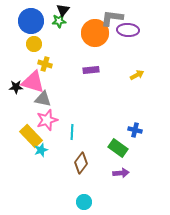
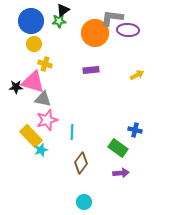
black triangle: rotated 16 degrees clockwise
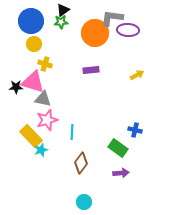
green star: moved 2 px right, 1 px down
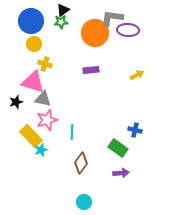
black star: moved 15 px down; rotated 16 degrees counterclockwise
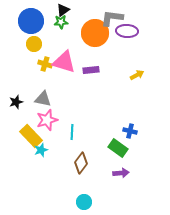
purple ellipse: moved 1 px left, 1 px down
pink triangle: moved 31 px right, 20 px up
blue cross: moved 5 px left, 1 px down
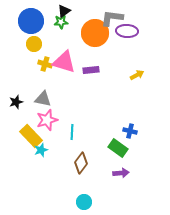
black triangle: moved 1 px right, 1 px down
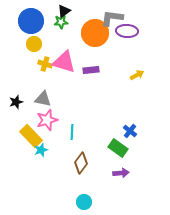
blue cross: rotated 24 degrees clockwise
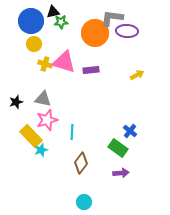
black triangle: moved 11 px left, 1 px down; rotated 24 degrees clockwise
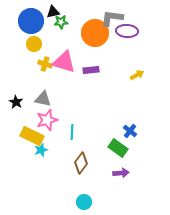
black star: rotated 24 degrees counterclockwise
yellow rectangle: moved 1 px right; rotated 20 degrees counterclockwise
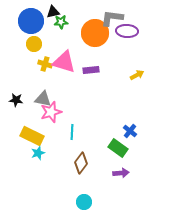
black star: moved 2 px up; rotated 24 degrees counterclockwise
pink star: moved 4 px right, 8 px up
cyan star: moved 3 px left, 3 px down
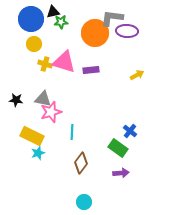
blue circle: moved 2 px up
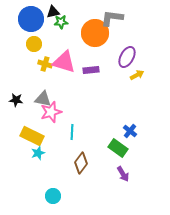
purple ellipse: moved 26 px down; rotated 65 degrees counterclockwise
purple arrow: moved 2 px right, 1 px down; rotated 63 degrees clockwise
cyan circle: moved 31 px left, 6 px up
